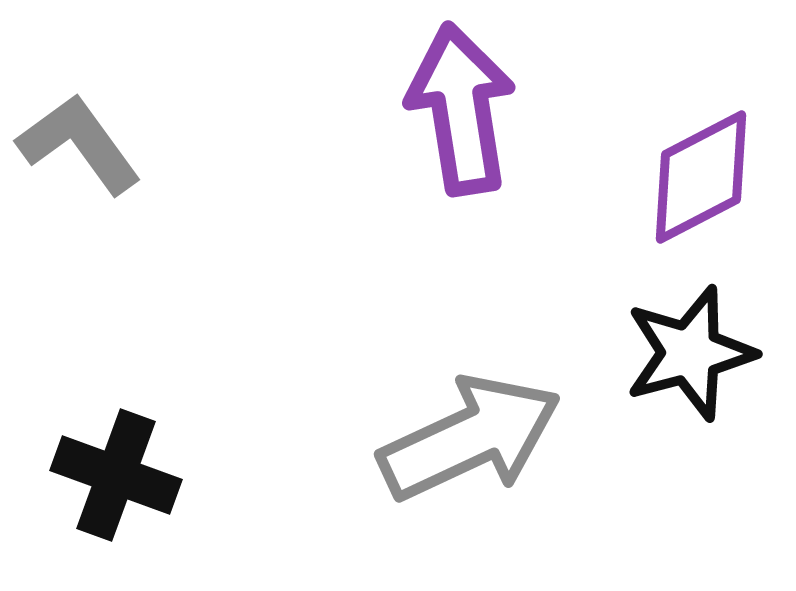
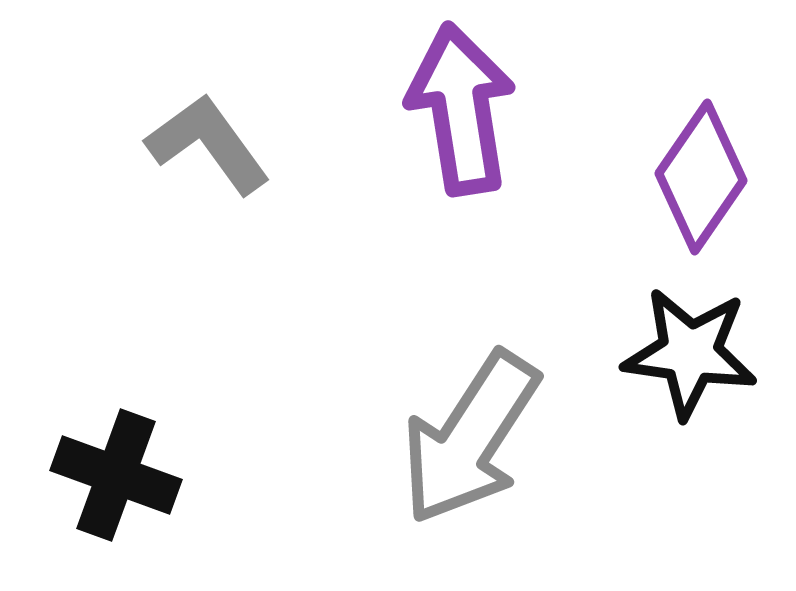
gray L-shape: moved 129 px right
purple diamond: rotated 28 degrees counterclockwise
black star: rotated 23 degrees clockwise
gray arrow: rotated 148 degrees clockwise
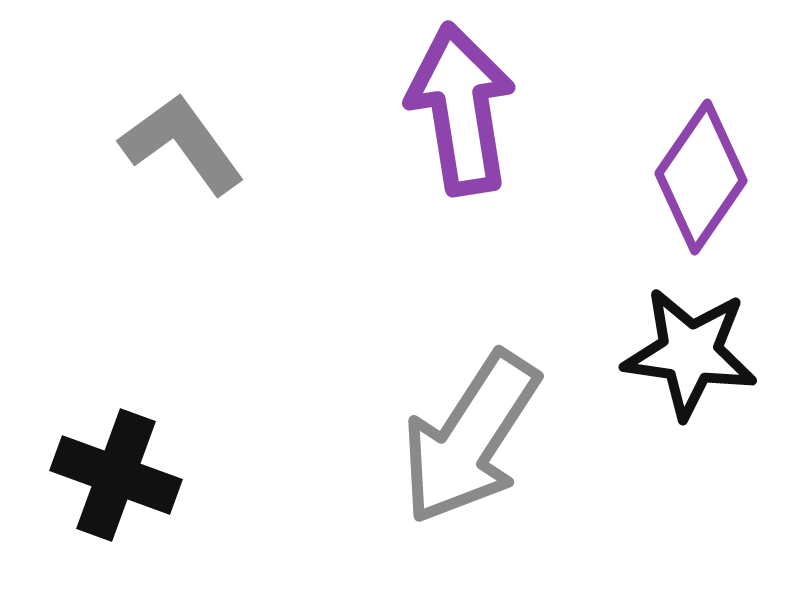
gray L-shape: moved 26 px left
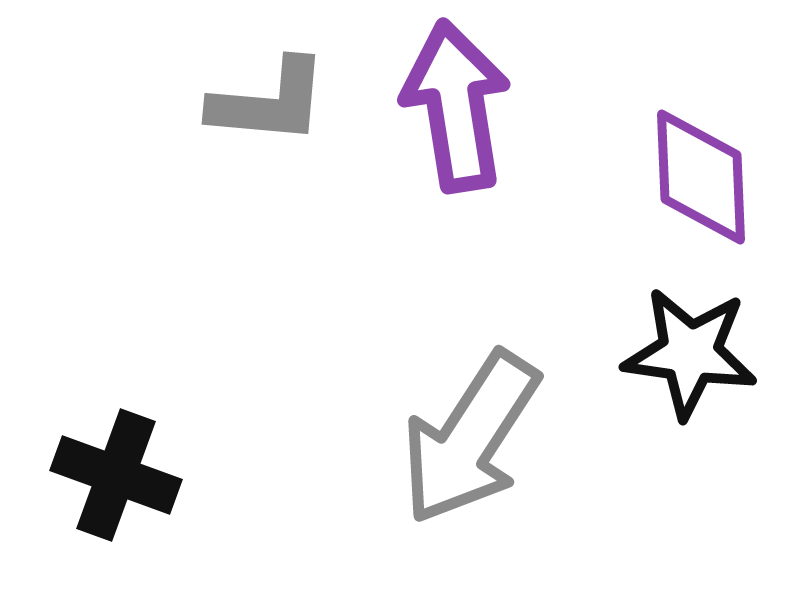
purple arrow: moved 5 px left, 3 px up
gray L-shape: moved 87 px right, 42 px up; rotated 131 degrees clockwise
purple diamond: rotated 37 degrees counterclockwise
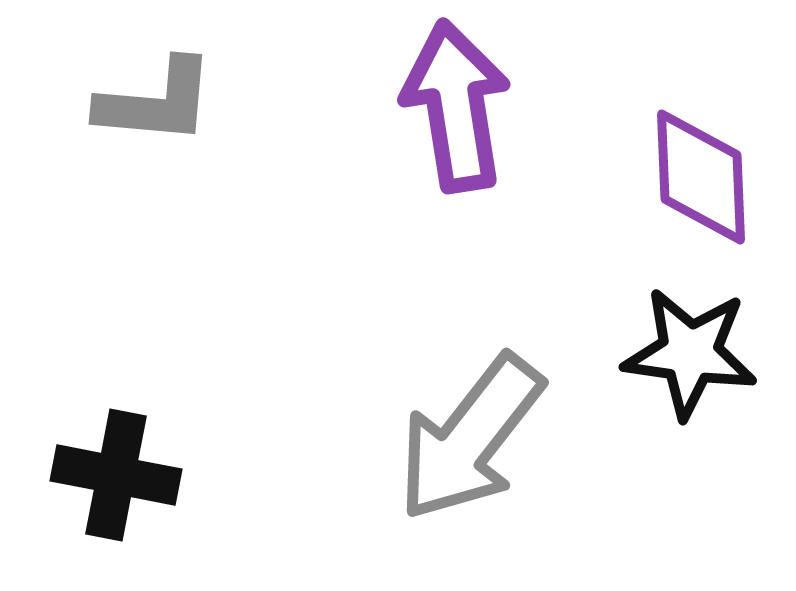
gray L-shape: moved 113 px left
gray arrow: rotated 5 degrees clockwise
black cross: rotated 9 degrees counterclockwise
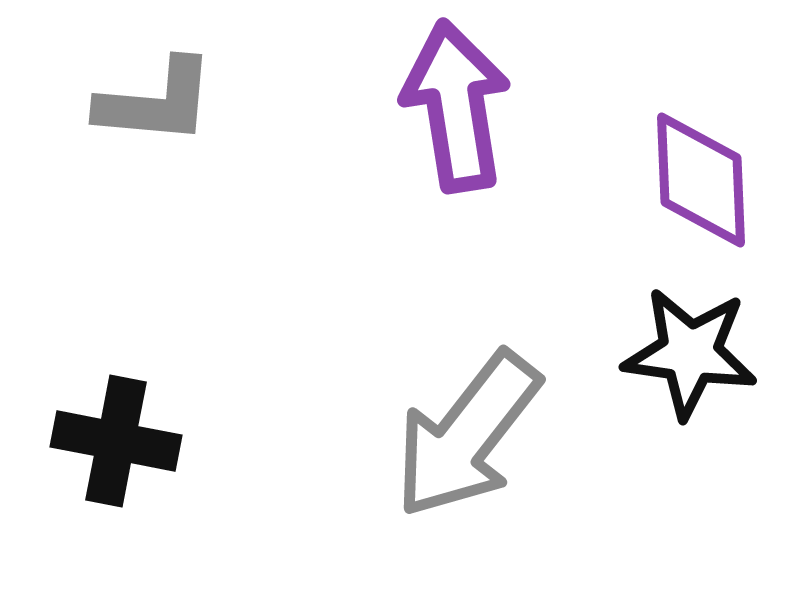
purple diamond: moved 3 px down
gray arrow: moved 3 px left, 3 px up
black cross: moved 34 px up
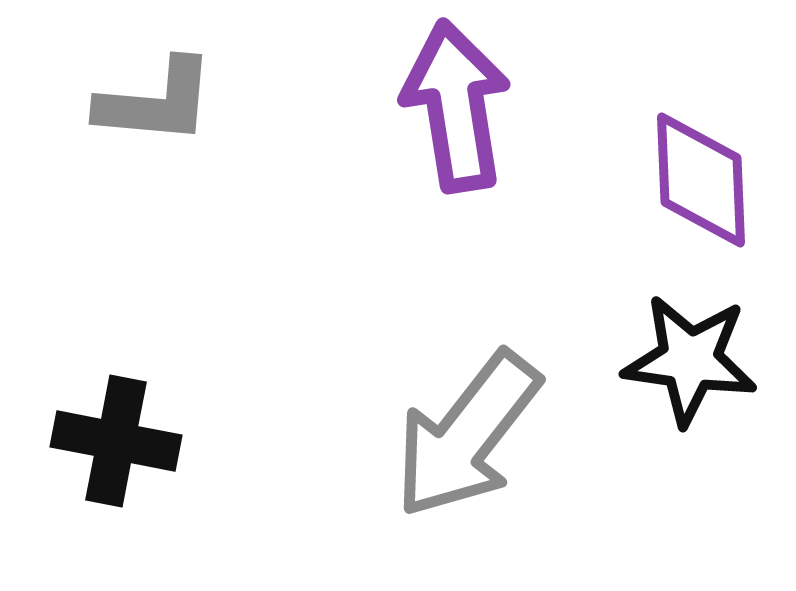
black star: moved 7 px down
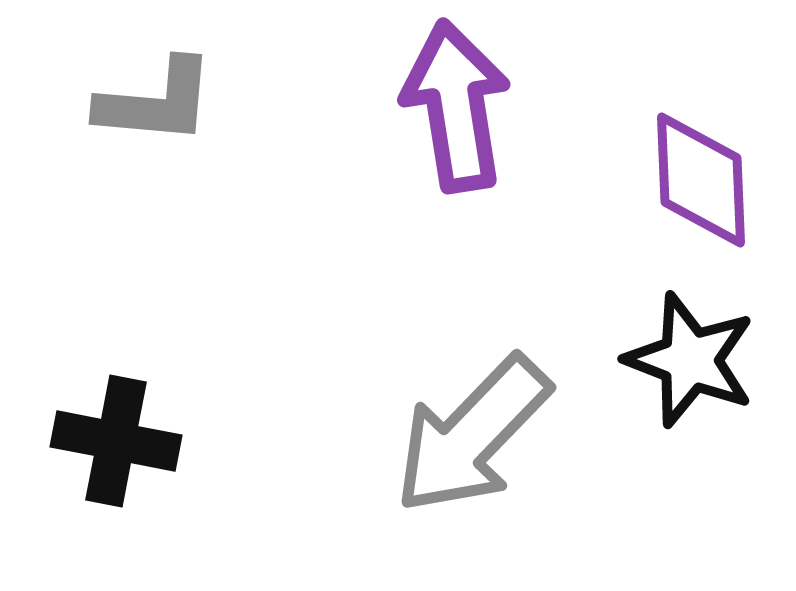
black star: rotated 13 degrees clockwise
gray arrow: moved 5 px right; rotated 6 degrees clockwise
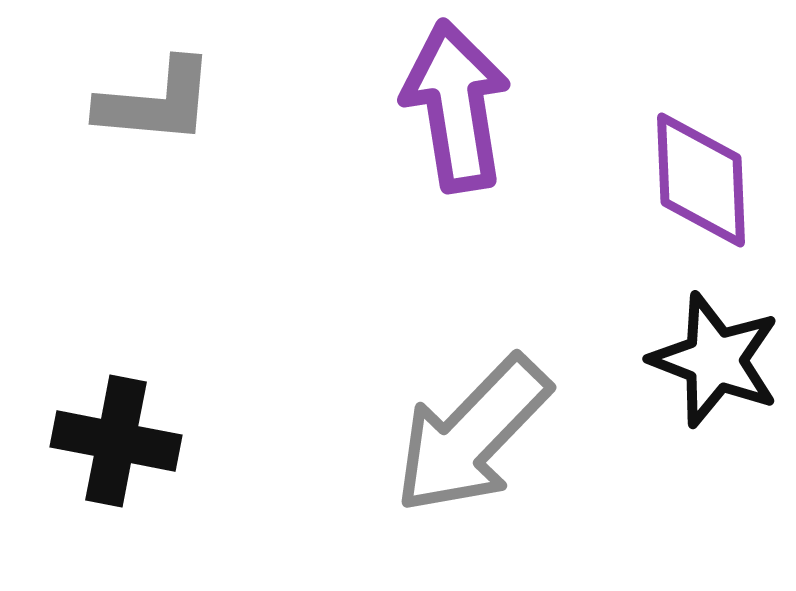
black star: moved 25 px right
